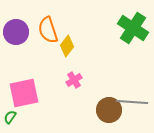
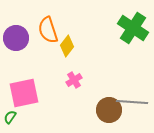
purple circle: moved 6 px down
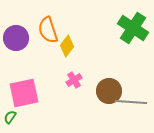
gray line: moved 1 px left
brown circle: moved 19 px up
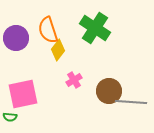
green cross: moved 38 px left
yellow diamond: moved 9 px left, 4 px down
pink square: moved 1 px left, 1 px down
green semicircle: rotated 120 degrees counterclockwise
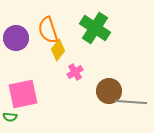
pink cross: moved 1 px right, 8 px up
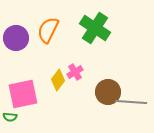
orange semicircle: rotated 44 degrees clockwise
yellow diamond: moved 30 px down
brown circle: moved 1 px left, 1 px down
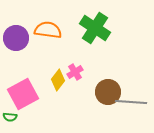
orange semicircle: rotated 72 degrees clockwise
pink square: rotated 16 degrees counterclockwise
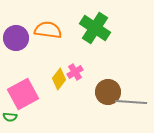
yellow diamond: moved 1 px right, 1 px up
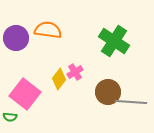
green cross: moved 19 px right, 13 px down
pink square: moved 2 px right; rotated 24 degrees counterclockwise
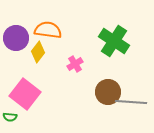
pink cross: moved 8 px up
yellow diamond: moved 21 px left, 27 px up
